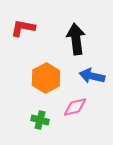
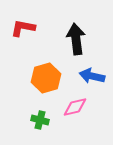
orange hexagon: rotated 12 degrees clockwise
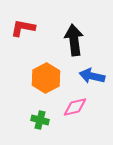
black arrow: moved 2 px left, 1 px down
orange hexagon: rotated 12 degrees counterclockwise
